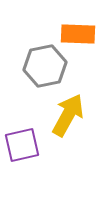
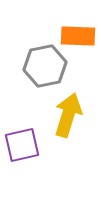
orange rectangle: moved 2 px down
yellow arrow: rotated 12 degrees counterclockwise
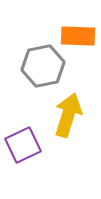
gray hexagon: moved 2 px left
purple square: moved 1 px right; rotated 12 degrees counterclockwise
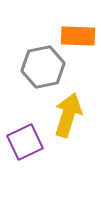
gray hexagon: moved 1 px down
purple square: moved 2 px right, 3 px up
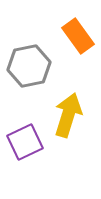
orange rectangle: rotated 52 degrees clockwise
gray hexagon: moved 14 px left, 1 px up
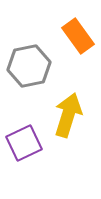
purple square: moved 1 px left, 1 px down
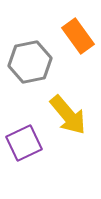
gray hexagon: moved 1 px right, 4 px up
yellow arrow: rotated 123 degrees clockwise
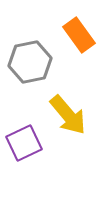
orange rectangle: moved 1 px right, 1 px up
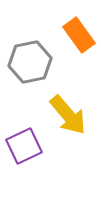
purple square: moved 3 px down
